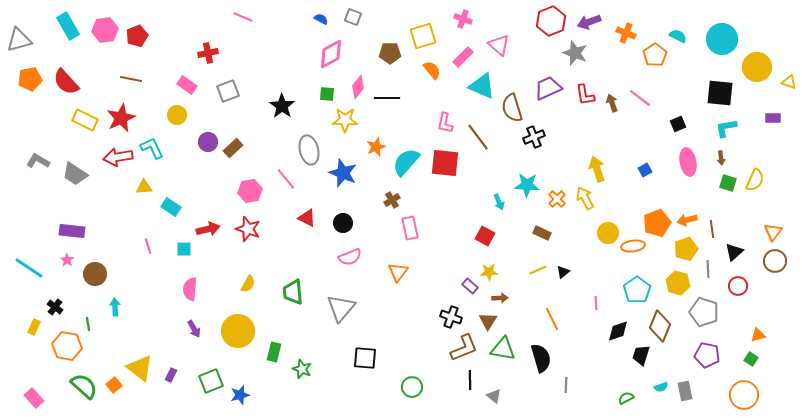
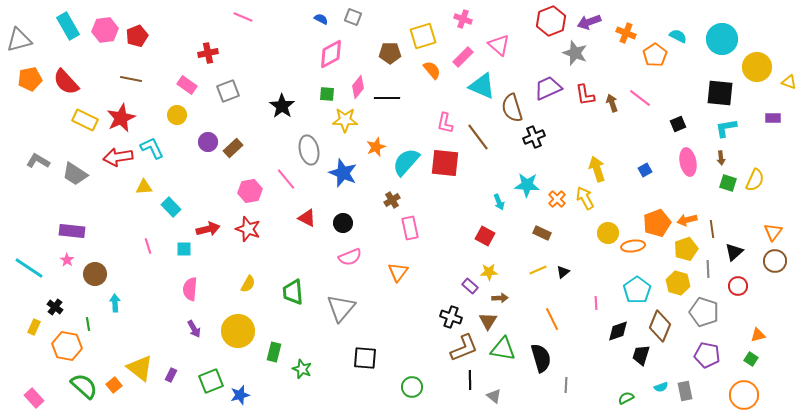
cyan rectangle at (171, 207): rotated 12 degrees clockwise
cyan arrow at (115, 307): moved 4 px up
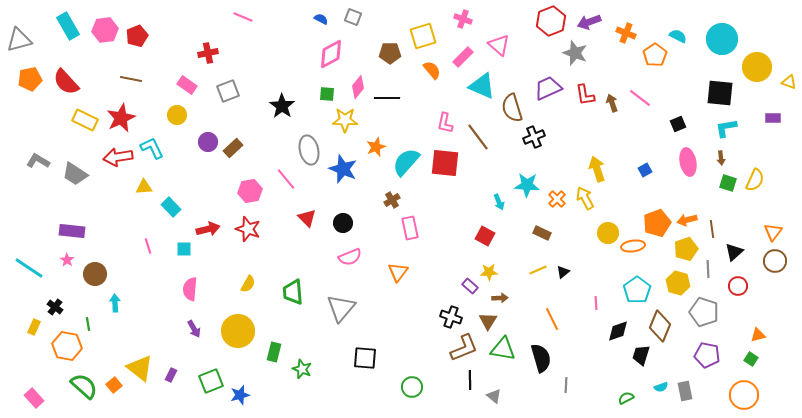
blue star at (343, 173): moved 4 px up
red triangle at (307, 218): rotated 18 degrees clockwise
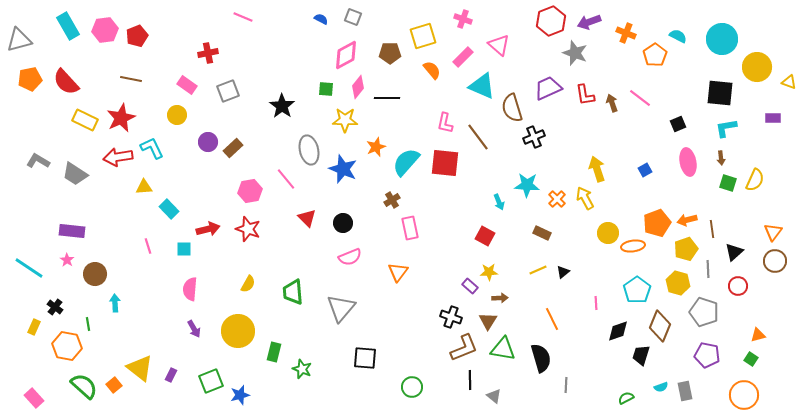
pink diamond at (331, 54): moved 15 px right, 1 px down
green square at (327, 94): moved 1 px left, 5 px up
cyan rectangle at (171, 207): moved 2 px left, 2 px down
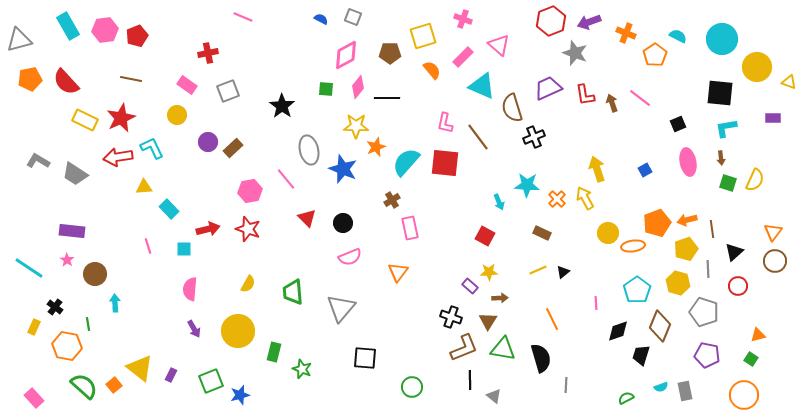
yellow star at (345, 120): moved 11 px right, 6 px down
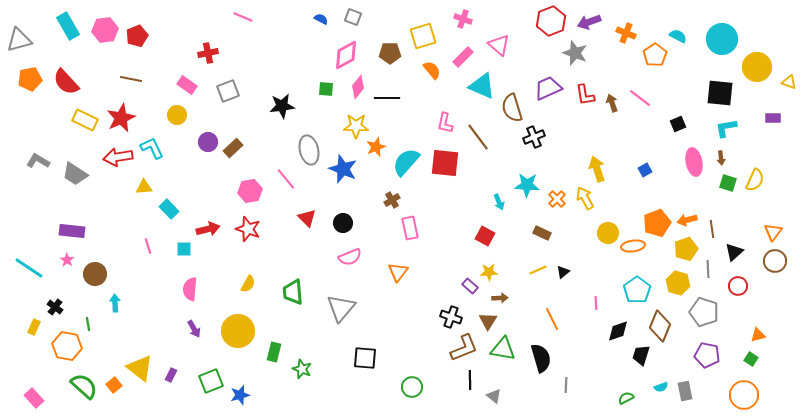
black star at (282, 106): rotated 30 degrees clockwise
pink ellipse at (688, 162): moved 6 px right
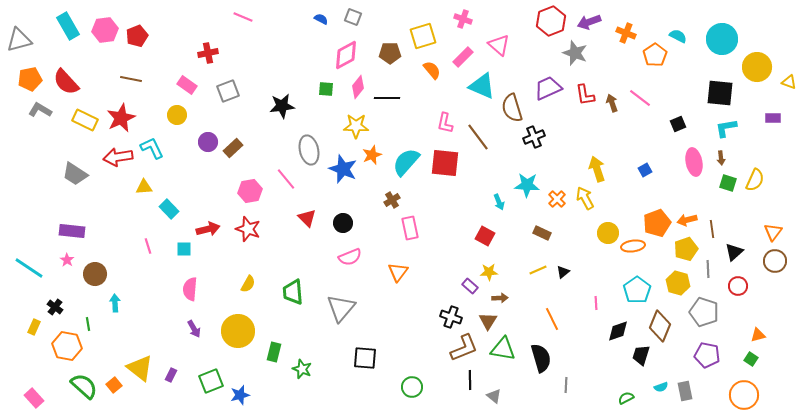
orange star at (376, 147): moved 4 px left, 8 px down
gray L-shape at (38, 161): moved 2 px right, 51 px up
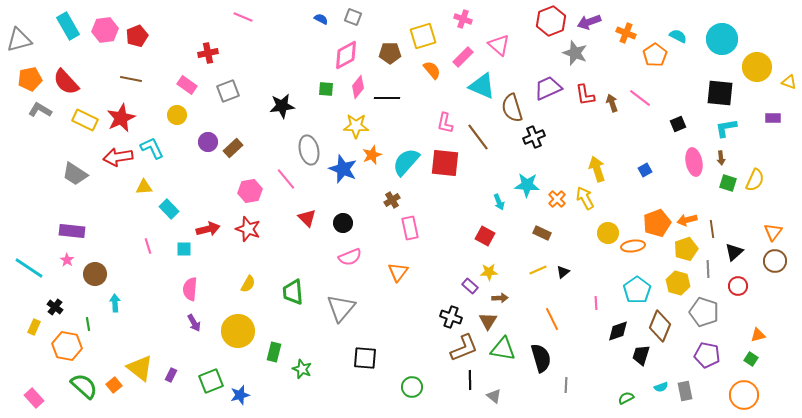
purple arrow at (194, 329): moved 6 px up
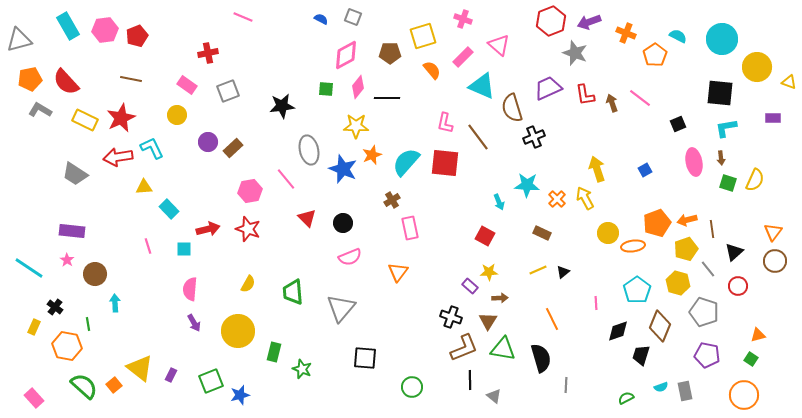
gray line at (708, 269): rotated 36 degrees counterclockwise
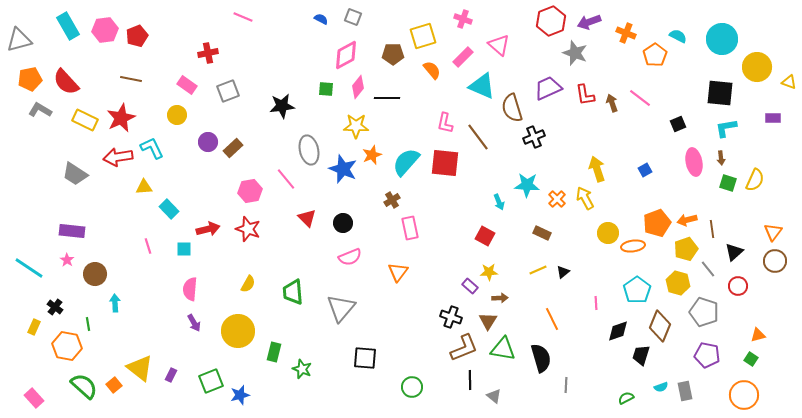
brown pentagon at (390, 53): moved 3 px right, 1 px down
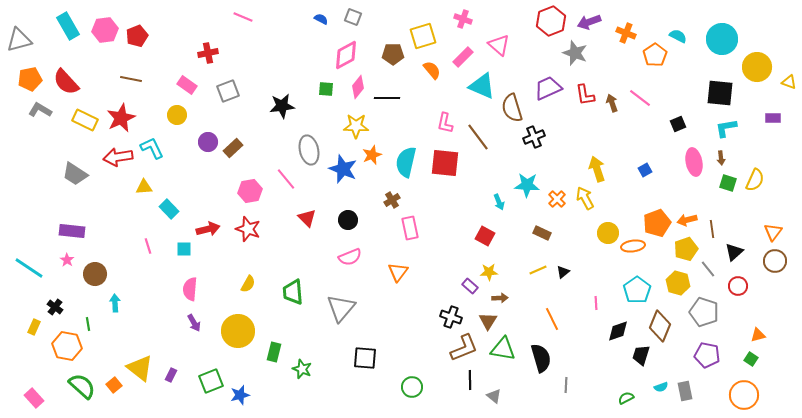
cyan semicircle at (406, 162): rotated 28 degrees counterclockwise
black circle at (343, 223): moved 5 px right, 3 px up
green semicircle at (84, 386): moved 2 px left
